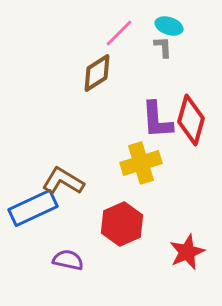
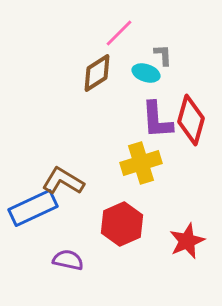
cyan ellipse: moved 23 px left, 47 px down
gray L-shape: moved 8 px down
red star: moved 11 px up
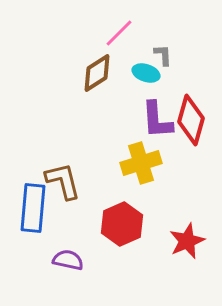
brown L-shape: rotated 45 degrees clockwise
blue rectangle: rotated 60 degrees counterclockwise
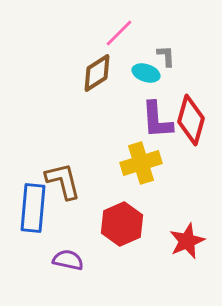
gray L-shape: moved 3 px right, 1 px down
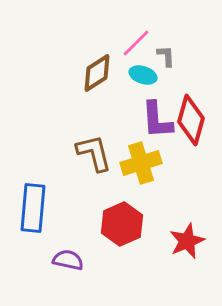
pink line: moved 17 px right, 10 px down
cyan ellipse: moved 3 px left, 2 px down
brown L-shape: moved 31 px right, 28 px up
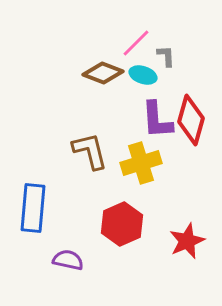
brown diamond: moved 6 px right; rotated 54 degrees clockwise
brown L-shape: moved 4 px left, 2 px up
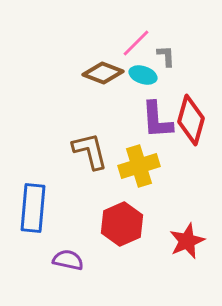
yellow cross: moved 2 px left, 3 px down
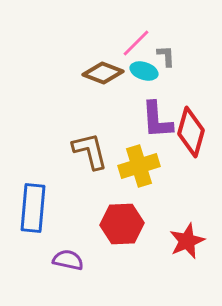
cyan ellipse: moved 1 px right, 4 px up
red diamond: moved 12 px down
red hexagon: rotated 21 degrees clockwise
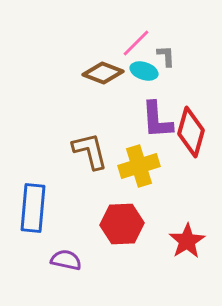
red star: rotated 9 degrees counterclockwise
purple semicircle: moved 2 px left
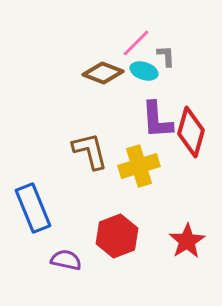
blue rectangle: rotated 27 degrees counterclockwise
red hexagon: moved 5 px left, 12 px down; rotated 18 degrees counterclockwise
